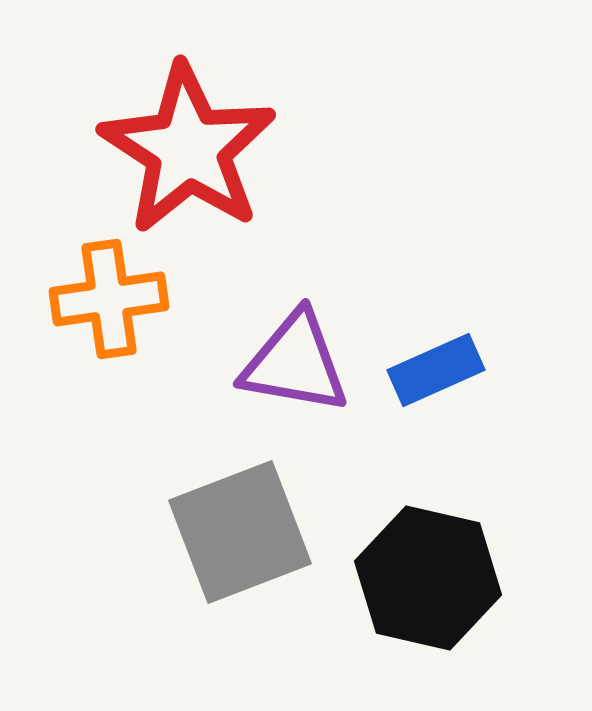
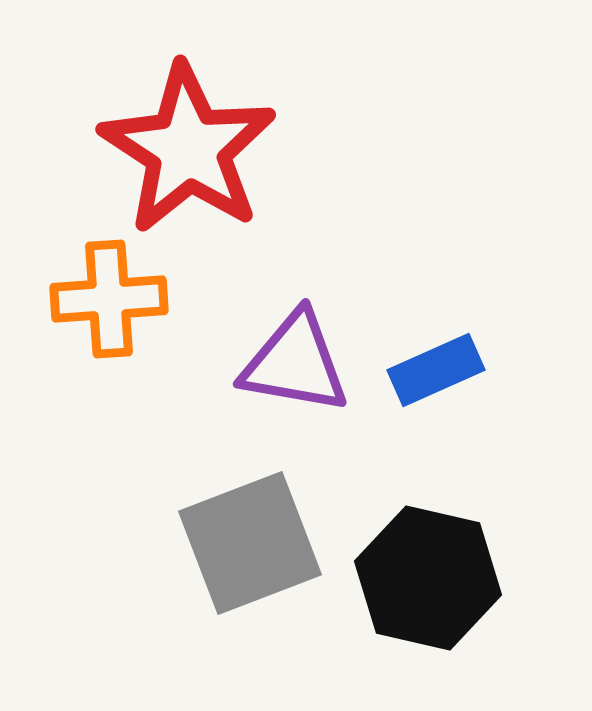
orange cross: rotated 4 degrees clockwise
gray square: moved 10 px right, 11 px down
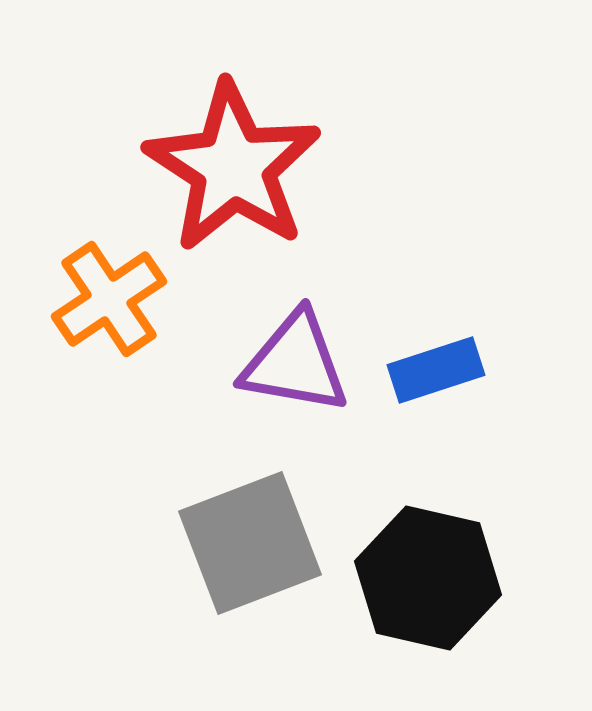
red star: moved 45 px right, 18 px down
orange cross: rotated 30 degrees counterclockwise
blue rectangle: rotated 6 degrees clockwise
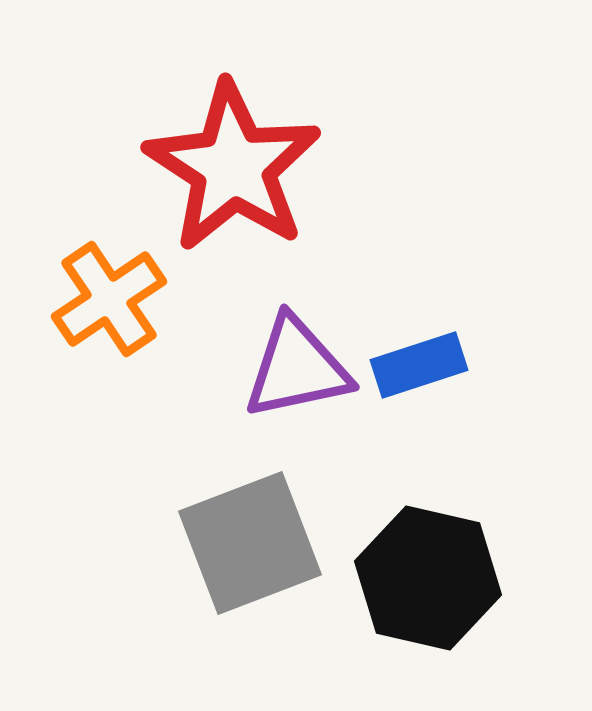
purple triangle: moved 2 px right, 5 px down; rotated 22 degrees counterclockwise
blue rectangle: moved 17 px left, 5 px up
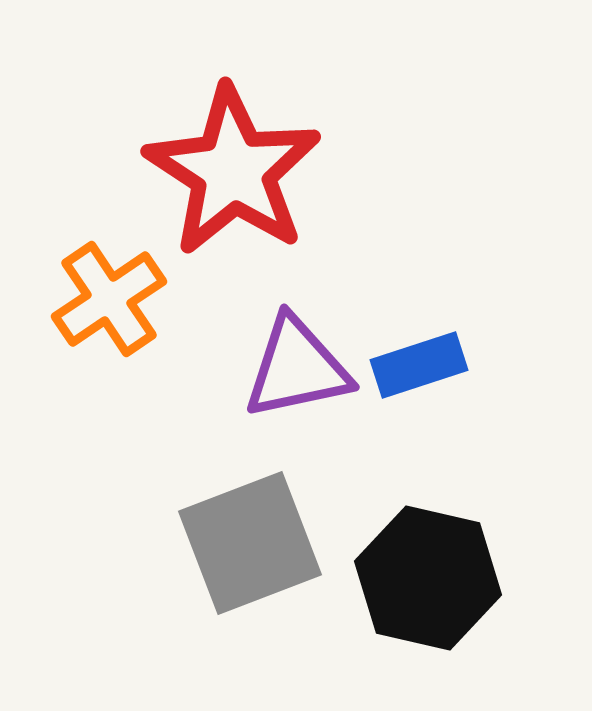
red star: moved 4 px down
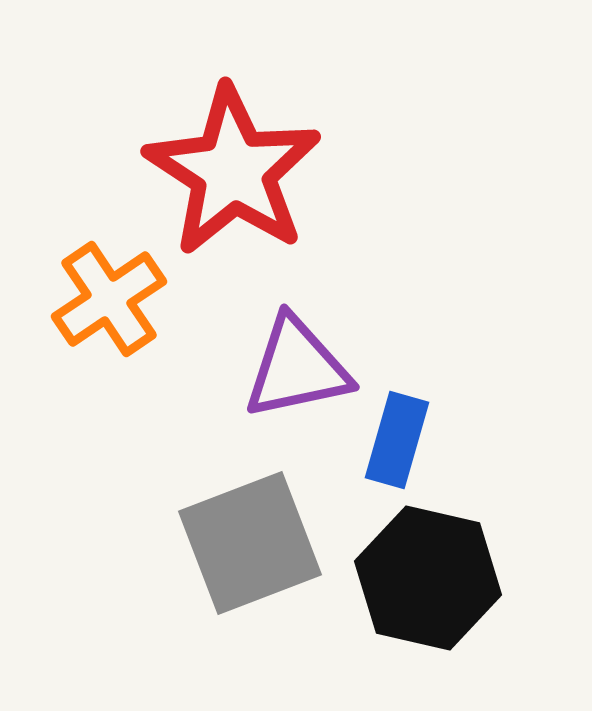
blue rectangle: moved 22 px left, 75 px down; rotated 56 degrees counterclockwise
